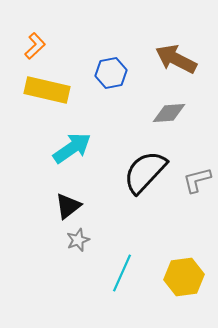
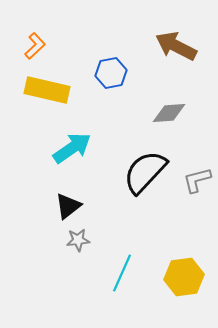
brown arrow: moved 13 px up
gray star: rotated 15 degrees clockwise
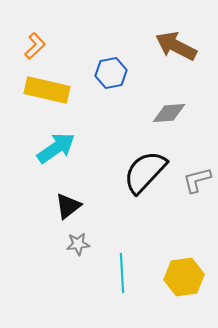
cyan arrow: moved 16 px left
gray star: moved 4 px down
cyan line: rotated 27 degrees counterclockwise
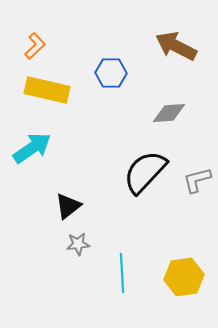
blue hexagon: rotated 12 degrees clockwise
cyan arrow: moved 24 px left
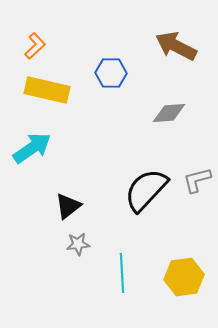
black semicircle: moved 1 px right, 18 px down
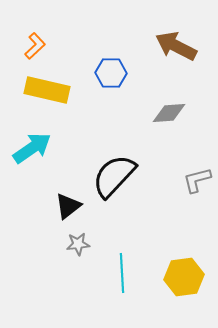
black semicircle: moved 32 px left, 14 px up
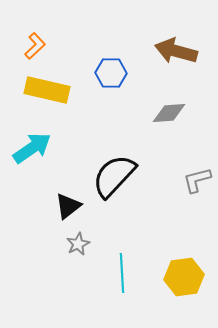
brown arrow: moved 5 px down; rotated 12 degrees counterclockwise
gray star: rotated 20 degrees counterclockwise
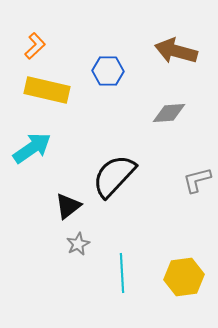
blue hexagon: moved 3 px left, 2 px up
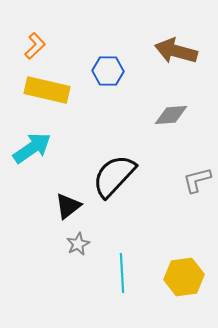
gray diamond: moved 2 px right, 2 px down
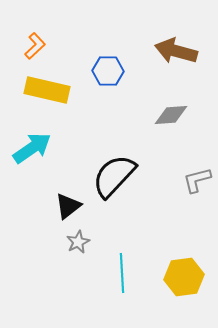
gray star: moved 2 px up
